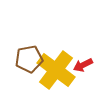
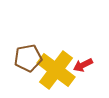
brown pentagon: moved 1 px left, 1 px up
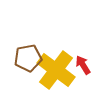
red arrow: rotated 84 degrees clockwise
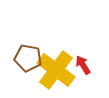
brown pentagon: rotated 20 degrees clockwise
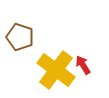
brown pentagon: moved 8 px left, 21 px up; rotated 8 degrees clockwise
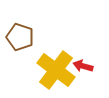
red arrow: moved 1 px down; rotated 42 degrees counterclockwise
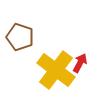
red arrow: moved 3 px left, 3 px up; rotated 102 degrees clockwise
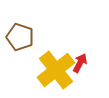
yellow cross: rotated 15 degrees clockwise
